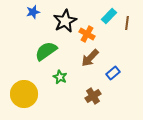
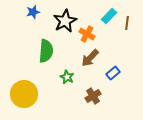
green semicircle: rotated 130 degrees clockwise
green star: moved 7 px right
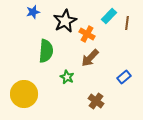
blue rectangle: moved 11 px right, 4 px down
brown cross: moved 3 px right, 5 px down; rotated 21 degrees counterclockwise
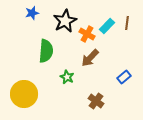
blue star: moved 1 px left, 1 px down
cyan rectangle: moved 2 px left, 10 px down
